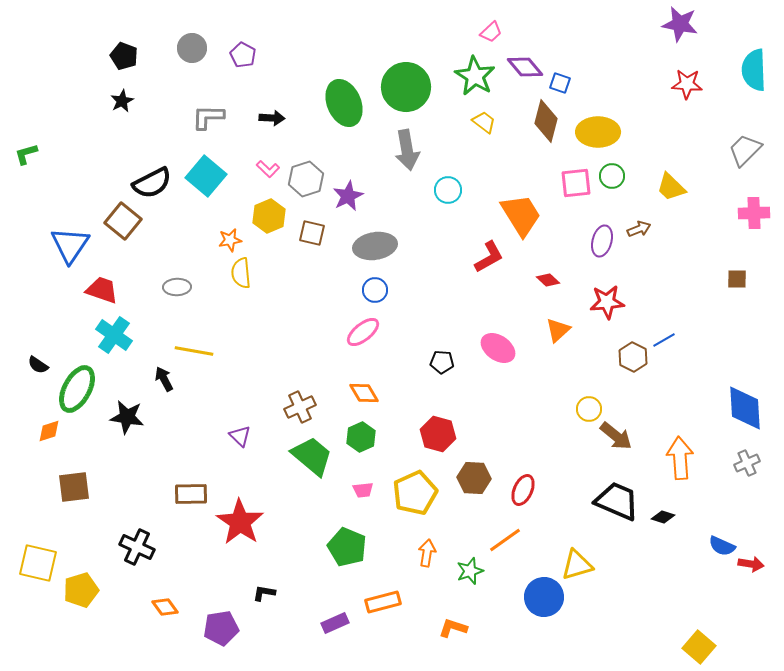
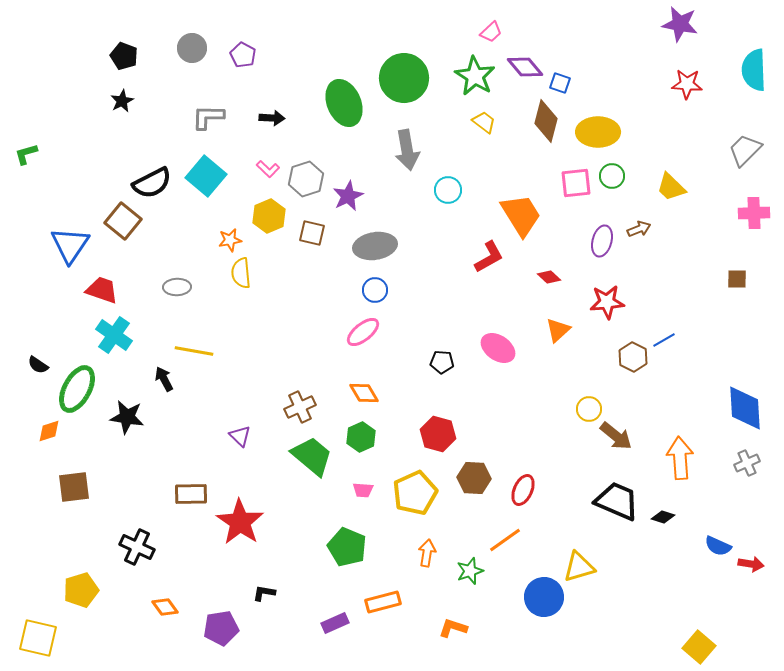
green circle at (406, 87): moved 2 px left, 9 px up
red diamond at (548, 280): moved 1 px right, 3 px up
pink trapezoid at (363, 490): rotated 10 degrees clockwise
blue semicircle at (722, 546): moved 4 px left
yellow square at (38, 563): moved 75 px down
yellow triangle at (577, 565): moved 2 px right, 2 px down
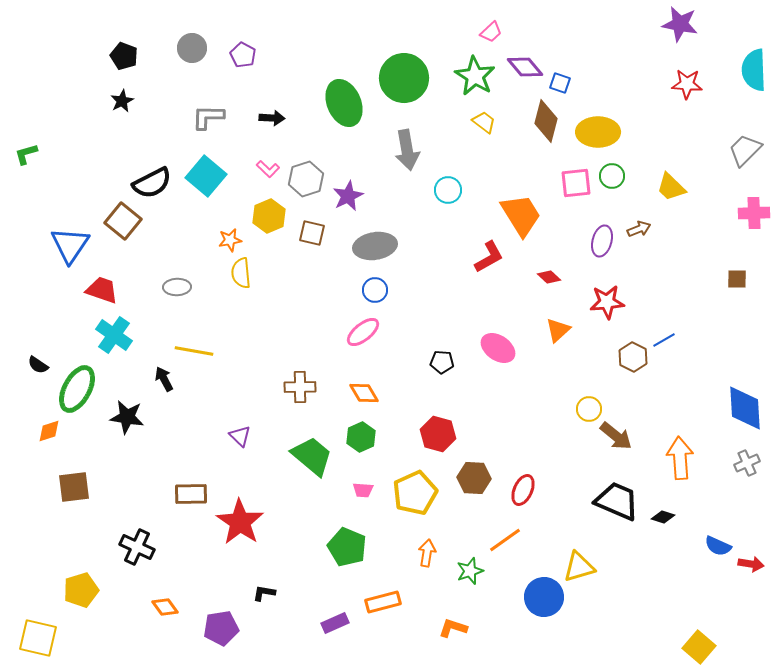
brown cross at (300, 407): moved 20 px up; rotated 24 degrees clockwise
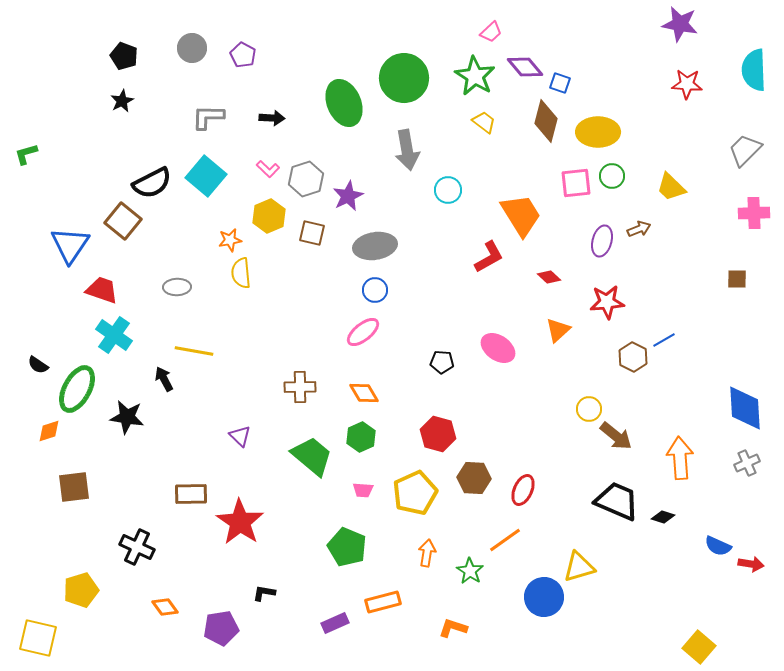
green star at (470, 571): rotated 20 degrees counterclockwise
